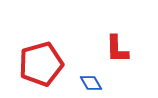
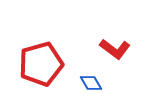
red L-shape: moved 2 px left; rotated 52 degrees counterclockwise
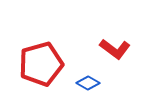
blue diamond: moved 3 px left; rotated 30 degrees counterclockwise
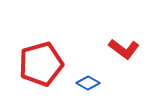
red L-shape: moved 9 px right
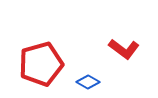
blue diamond: moved 1 px up
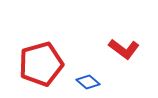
blue diamond: rotated 10 degrees clockwise
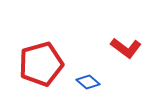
red L-shape: moved 2 px right, 1 px up
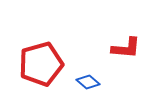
red L-shape: rotated 32 degrees counterclockwise
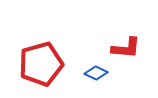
blue diamond: moved 8 px right, 9 px up; rotated 15 degrees counterclockwise
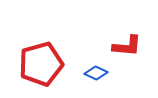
red L-shape: moved 1 px right, 2 px up
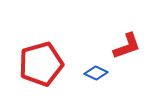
red L-shape: rotated 24 degrees counterclockwise
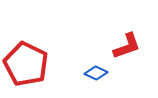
red pentagon: moved 15 px left; rotated 30 degrees counterclockwise
